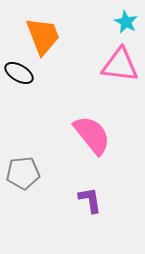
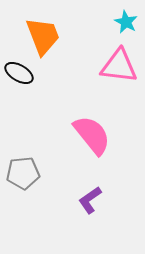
pink triangle: moved 1 px left, 1 px down
purple L-shape: rotated 116 degrees counterclockwise
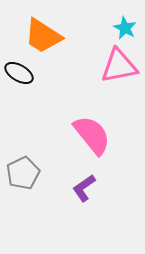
cyan star: moved 1 px left, 6 px down
orange trapezoid: rotated 144 degrees clockwise
pink triangle: rotated 18 degrees counterclockwise
gray pentagon: rotated 20 degrees counterclockwise
purple L-shape: moved 6 px left, 12 px up
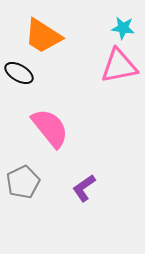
cyan star: moved 2 px left; rotated 20 degrees counterclockwise
pink semicircle: moved 42 px left, 7 px up
gray pentagon: moved 9 px down
